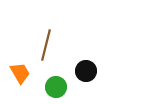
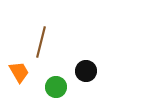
brown line: moved 5 px left, 3 px up
orange trapezoid: moved 1 px left, 1 px up
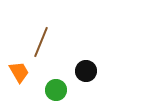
brown line: rotated 8 degrees clockwise
green circle: moved 3 px down
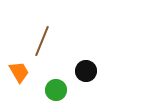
brown line: moved 1 px right, 1 px up
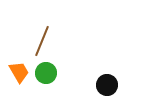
black circle: moved 21 px right, 14 px down
green circle: moved 10 px left, 17 px up
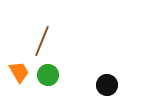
green circle: moved 2 px right, 2 px down
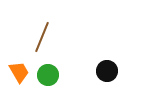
brown line: moved 4 px up
black circle: moved 14 px up
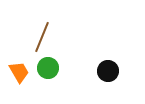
black circle: moved 1 px right
green circle: moved 7 px up
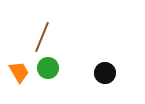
black circle: moved 3 px left, 2 px down
